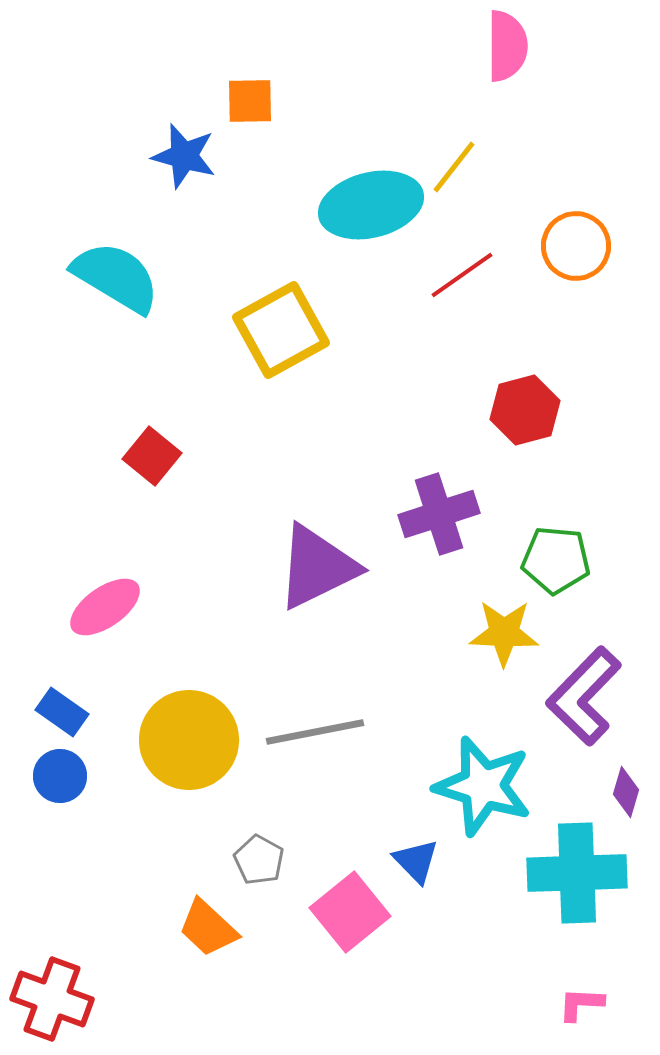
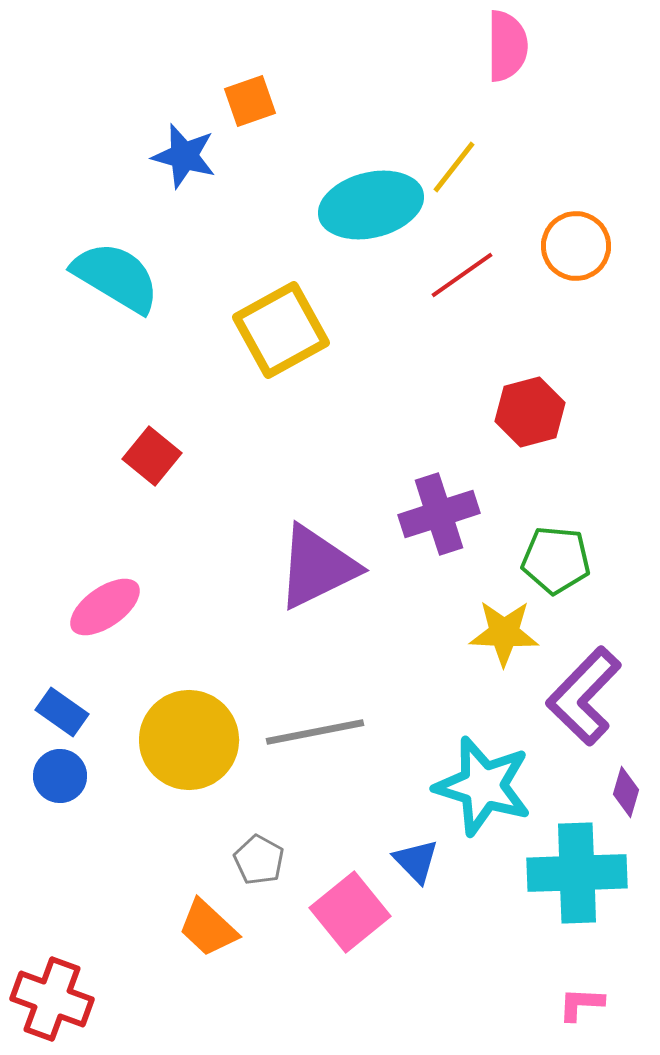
orange square: rotated 18 degrees counterclockwise
red hexagon: moved 5 px right, 2 px down
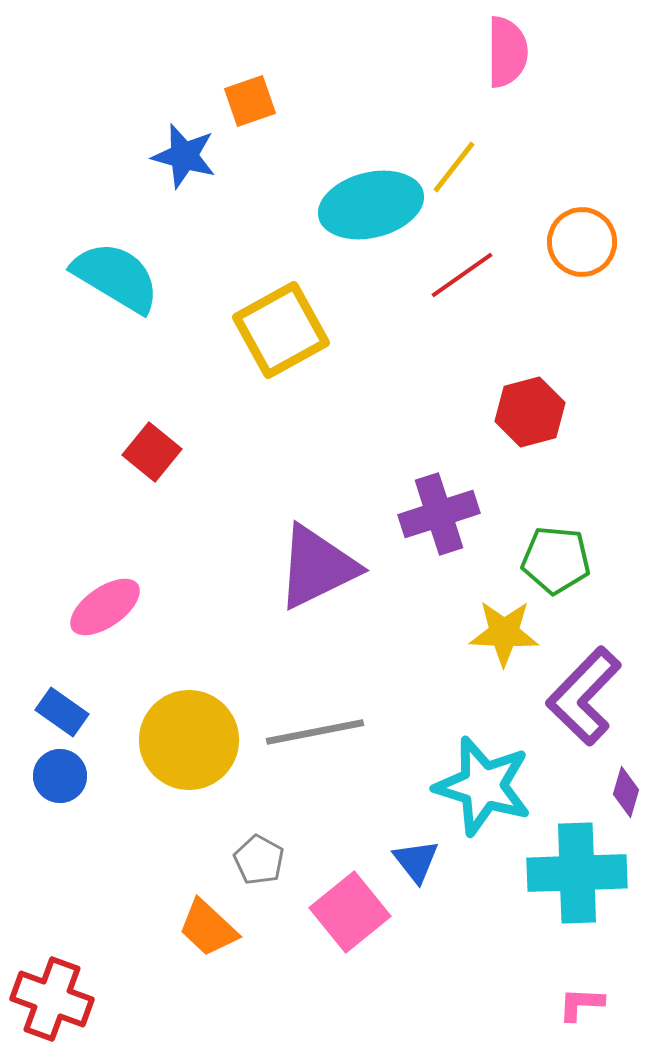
pink semicircle: moved 6 px down
orange circle: moved 6 px right, 4 px up
red square: moved 4 px up
blue triangle: rotated 6 degrees clockwise
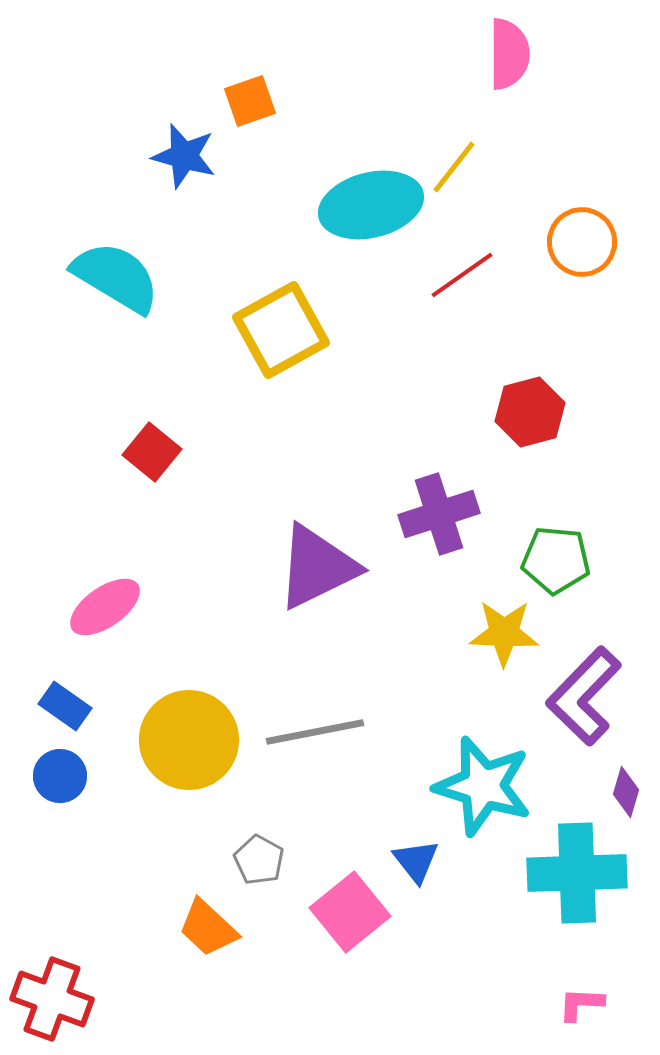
pink semicircle: moved 2 px right, 2 px down
blue rectangle: moved 3 px right, 6 px up
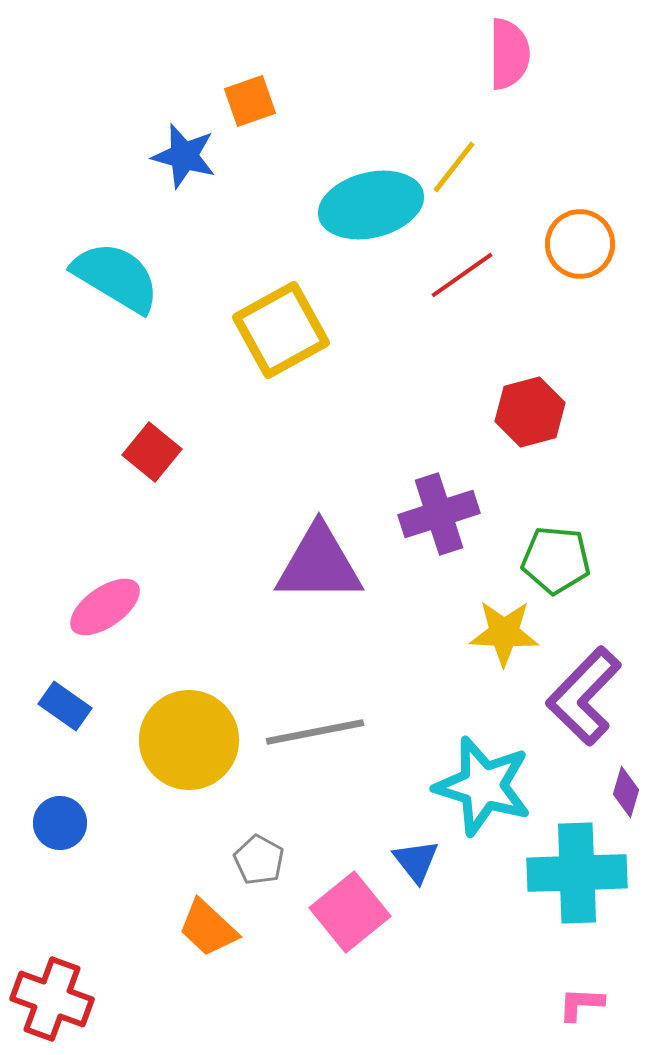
orange circle: moved 2 px left, 2 px down
purple triangle: moved 2 px right, 3 px up; rotated 26 degrees clockwise
blue circle: moved 47 px down
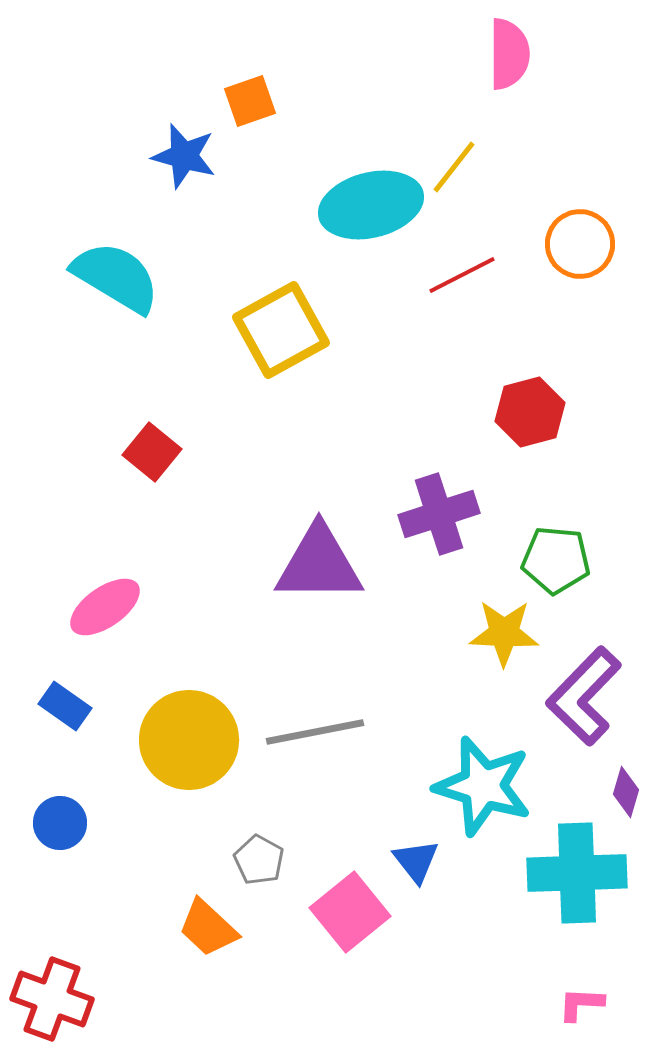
red line: rotated 8 degrees clockwise
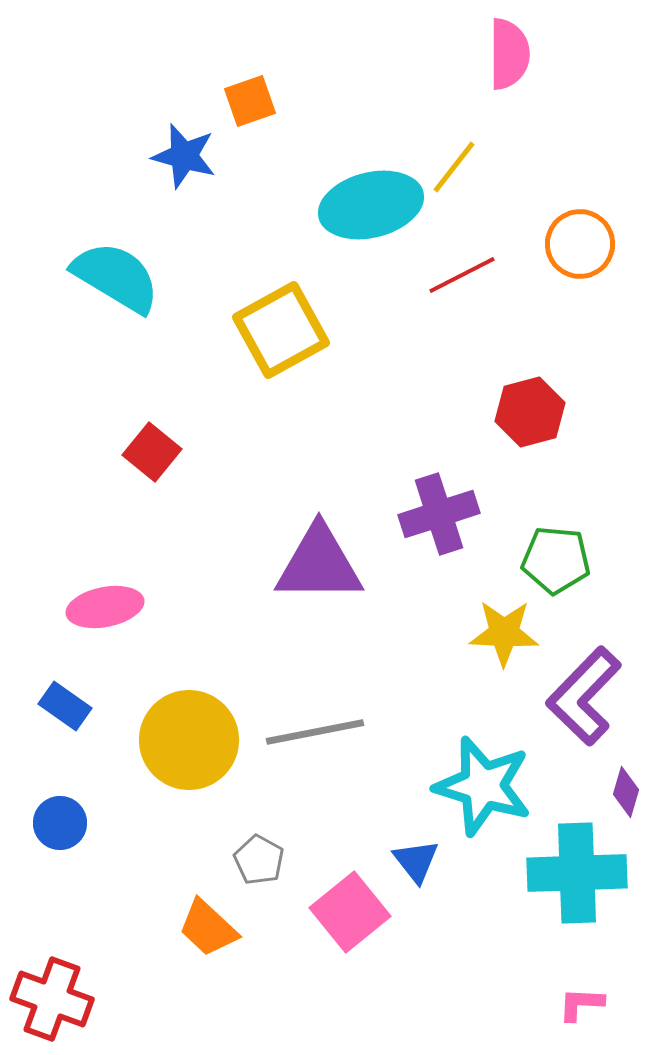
pink ellipse: rotated 24 degrees clockwise
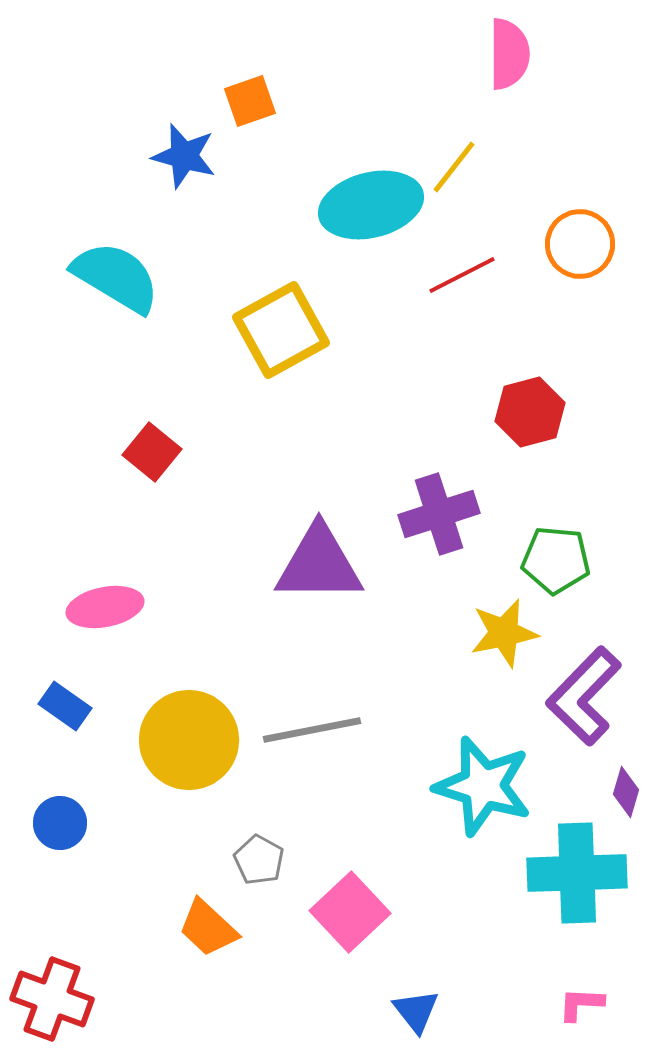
yellow star: rotated 14 degrees counterclockwise
gray line: moved 3 px left, 2 px up
blue triangle: moved 150 px down
pink square: rotated 4 degrees counterclockwise
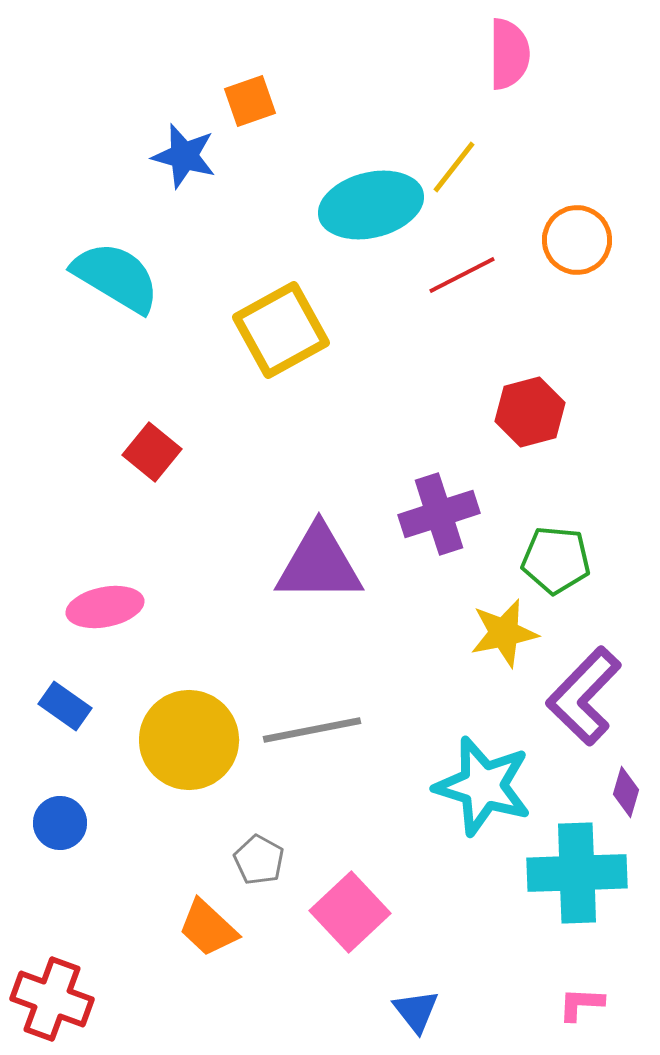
orange circle: moved 3 px left, 4 px up
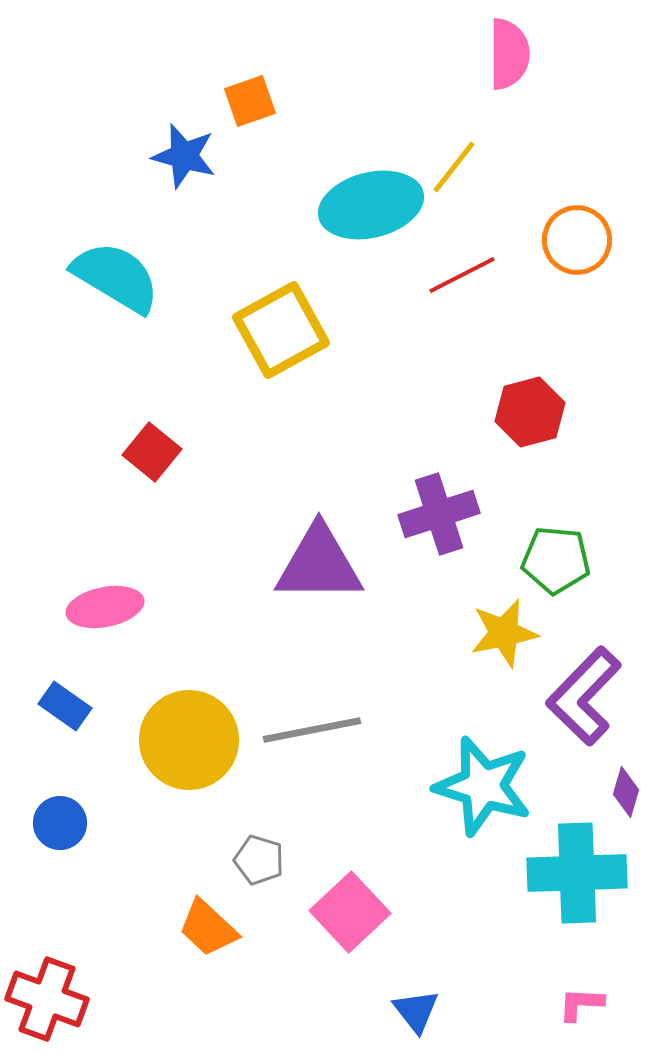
gray pentagon: rotated 12 degrees counterclockwise
red cross: moved 5 px left
